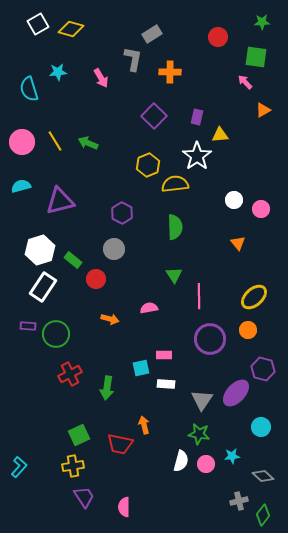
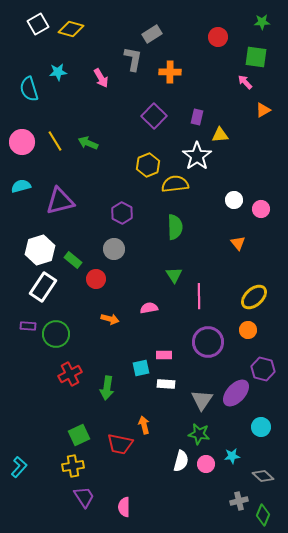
purple circle at (210, 339): moved 2 px left, 3 px down
green diamond at (263, 515): rotated 15 degrees counterclockwise
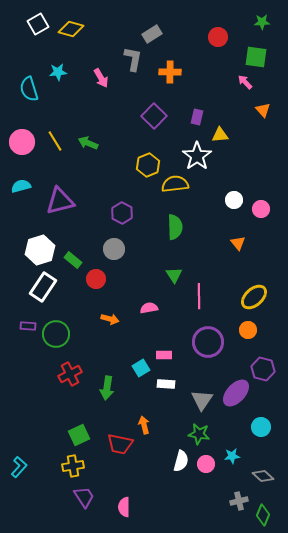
orange triangle at (263, 110): rotated 42 degrees counterclockwise
cyan square at (141, 368): rotated 18 degrees counterclockwise
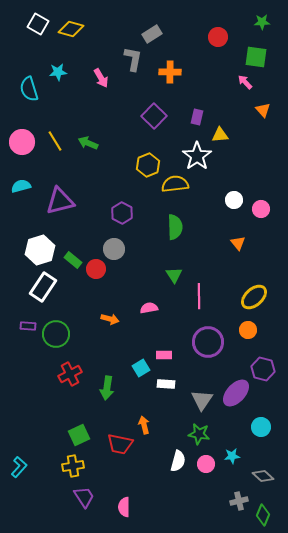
white square at (38, 24): rotated 30 degrees counterclockwise
red circle at (96, 279): moved 10 px up
white semicircle at (181, 461): moved 3 px left
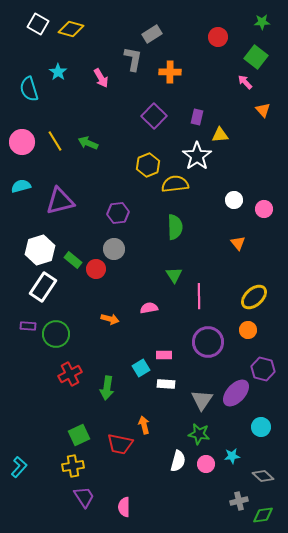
green square at (256, 57): rotated 30 degrees clockwise
cyan star at (58, 72): rotated 30 degrees counterclockwise
pink circle at (261, 209): moved 3 px right
purple hexagon at (122, 213): moved 4 px left; rotated 25 degrees clockwise
green diamond at (263, 515): rotated 60 degrees clockwise
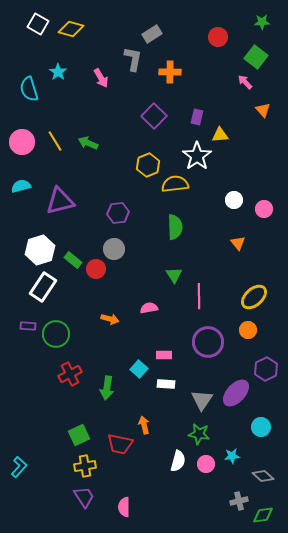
cyan square at (141, 368): moved 2 px left, 1 px down; rotated 18 degrees counterclockwise
purple hexagon at (263, 369): moved 3 px right; rotated 20 degrees clockwise
yellow cross at (73, 466): moved 12 px right
